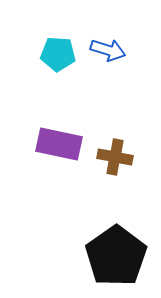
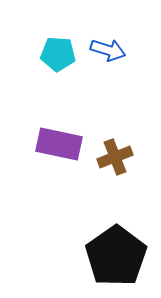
brown cross: rotated 32 degrees counterclockwise
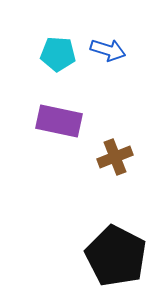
purple rectangle: moved 23 px up
black pentagon: rotated 10 degrees counterclockwise
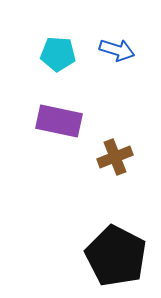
blue arrow: moved 9 px right
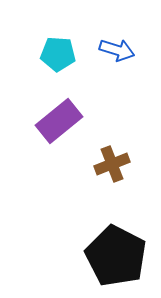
purple rectangle: rotated 51 degrees counterclockwise
brown cross: moved 3 px left, 7 px down
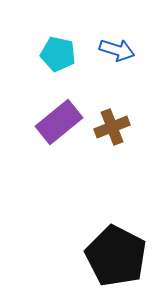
cyan pentagon: rotated 8 degrees clockwise
purple rectangle: moved 1 px down
brown cross: moved 37 px up
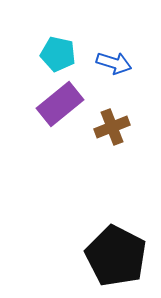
blue arrow: moved 3 px left, 13 px down
purple rectangle: moved 1 px right, 18 px up
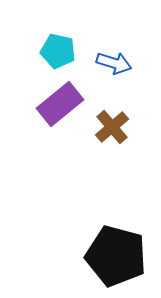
cyan pentagon: moved 3 px up
brown cross: rotated 20 degrees counterclockwise
black pentagon: rotated 12 degrees counterclockwise
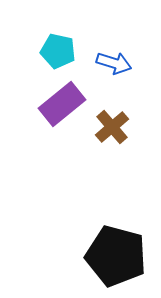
purple rectangle: moved 2 px right
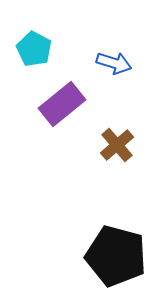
cyan pentagon: moved 24 px left, 2 px up; rotated 16 degrees clockwise
brown cross: moved 5 px right, 18 px down
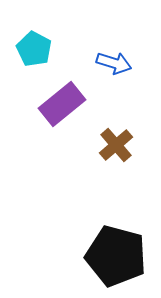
brown cross: moved 1 px left
